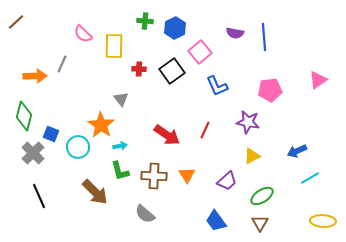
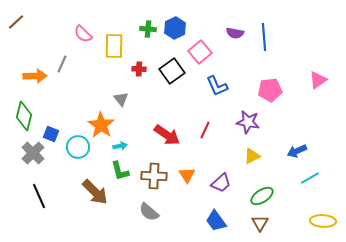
green cross: moved 3 px right, 8 px down
purple trapezoid: moved 6 px left, 2 px down
gray semicircle: moved 4 px right, 2 px up
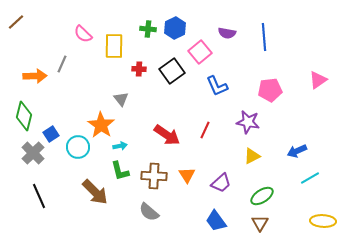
purple semicircle: moved 8 px left
blue square: rotated 35 degrees clockwise
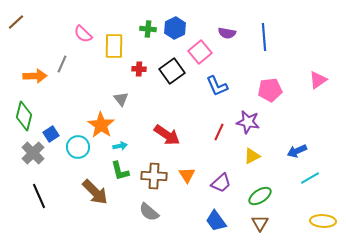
red line: moved 14 px right, 2 px down
green ellipse: moved 2 px left
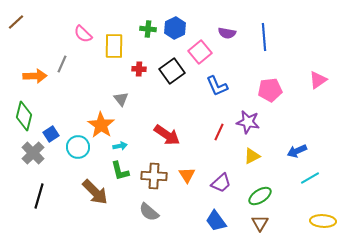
black line: rotated 40 degrees clockwise
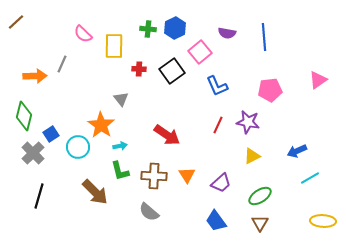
red line: moved 1 px left, 7 px up
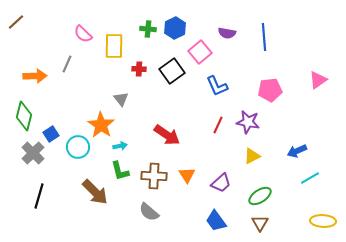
gray line: moved 5 px right
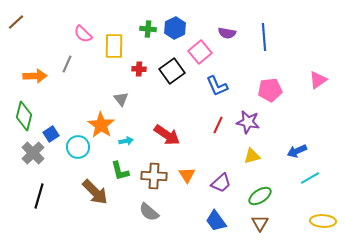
cyan arrow: moved 6 px right, 5 px up
yellow triangle: rotated 12 degrees clockwise
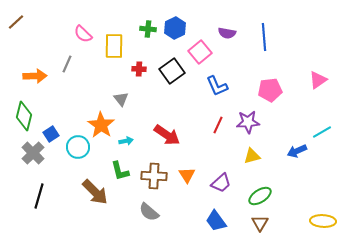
purple star: rotated 15 degrees counterclockwise
cyan line: moved 12 px right, 46 px up
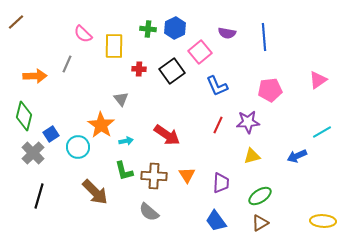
blue arrow: moved 5 px down
green L-shape: moved 4 px right
purple trapezoid: rotated 45 degrees counterclockwise
brown triangle: rotated 30 degrees clockwise
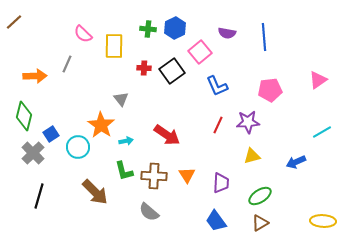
brown line: moved 2 px left
red cross: moved 5 px right, 1 px up
blue arrow: moved 1 px left, 6 px down
